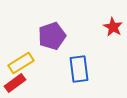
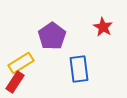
red star: moved 10 px left
purple pentagon: rotated 16 degrees counterclockwise
red rectangle: moved 1 px up; rotated 20 degrees counterclockwise
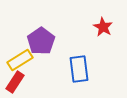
purple pentagon: moved 11 px left, 5 px down
yellow rectangle: moved 1 px left, 3 px up
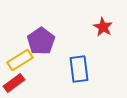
red rectangle: moved 1 px left, 1 px down; rotated 20 degrees clockwise
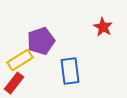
purple pentagon: rotated 16 degrees clockwise
blue rectangle: moved 9 px left, 2 px down
red rectangle: rotated 15 degrees counterclockwise
